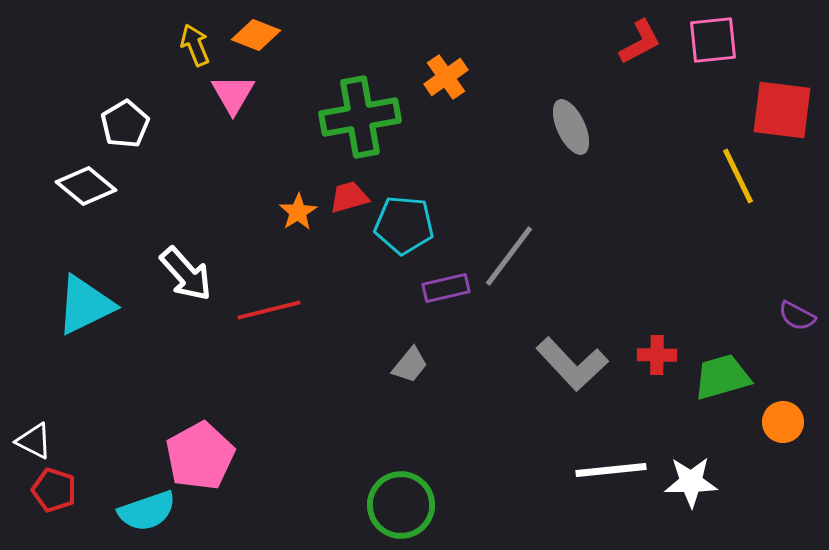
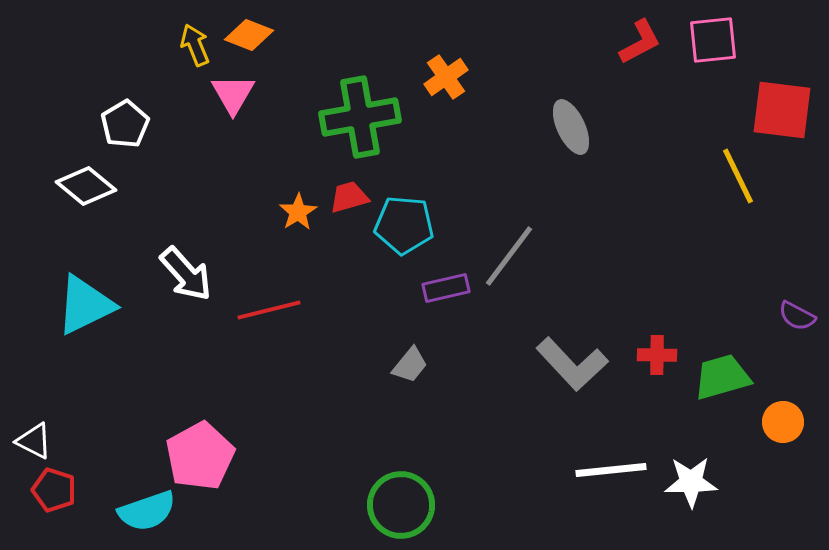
orange diamond: moved 7 px left
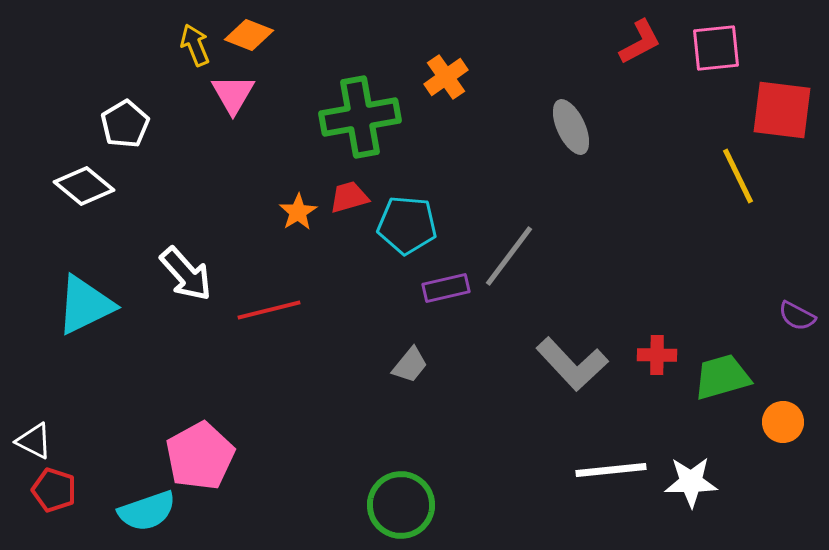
pink square: moved 3 px right, 8 px down
white diamond: moved 2 px left
cyan pentagon: moved 3 px right
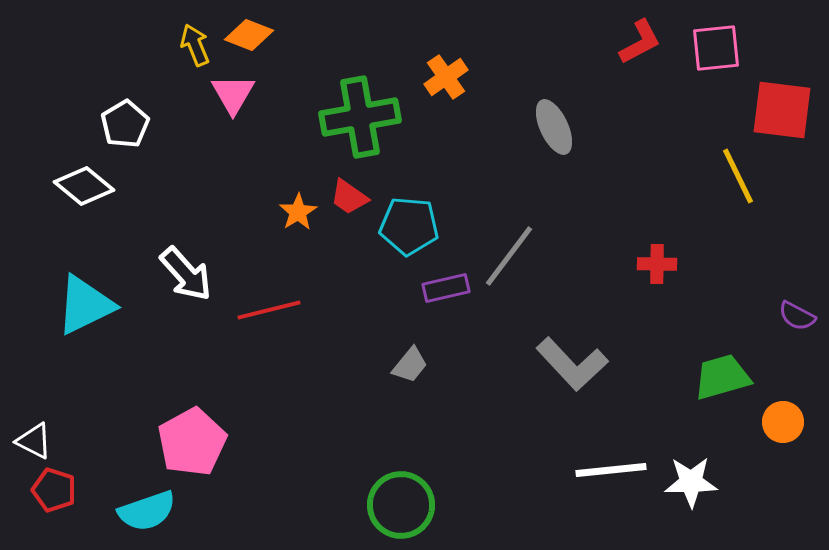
gray ellipse: moved 17 px left
red trapezoid: rotated 129 degrees counterclockwise
cyan pentagon: moved 2 px right, 1 px down
red cross: moved 91 px up
pink pentagon: moved 8 px left, 14 px up
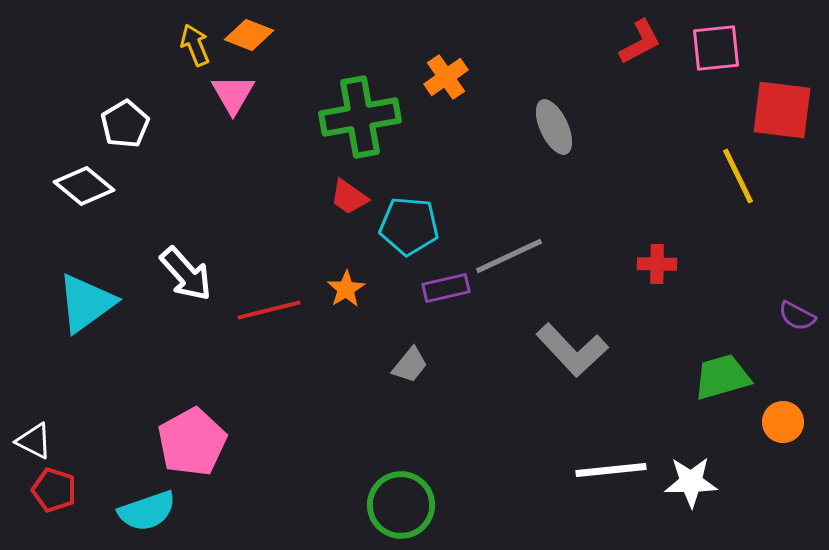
orange star: moved 48 px right, 77 px down
gray line: rotated 28 degrees clockwise
cyan triangle: moved 1 px right, 2 px up; rotated 10 degrees counterclockwise
gray L-shape: moved 14 px up
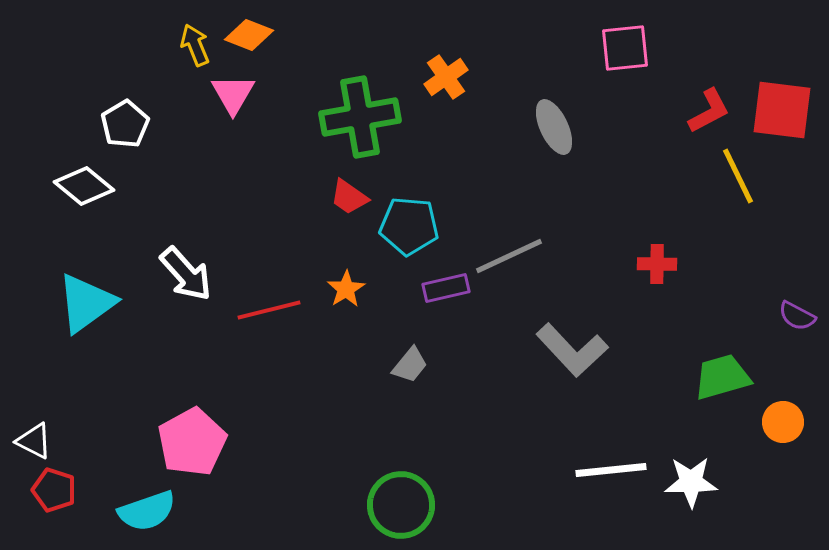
red L-shape: moved 69 px right, 69 px down
pink square: moved 91 px left
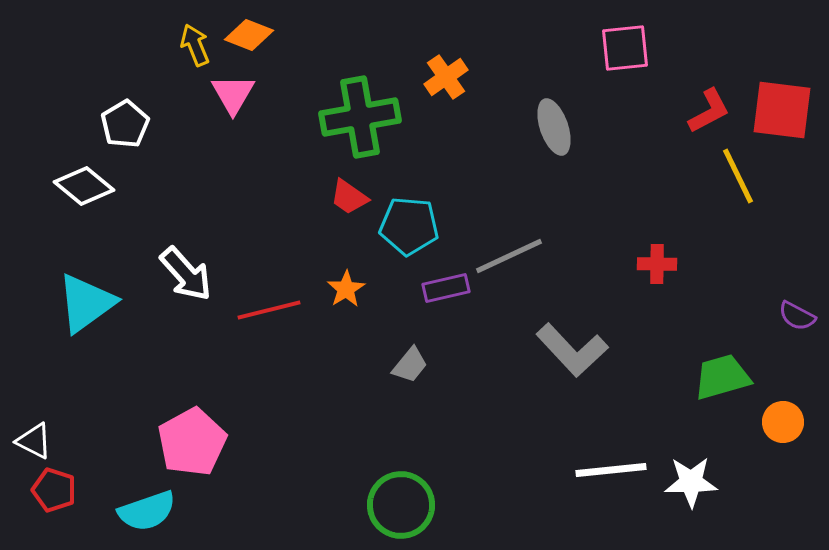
gray ellipse: rotated 6 degrees clockwise
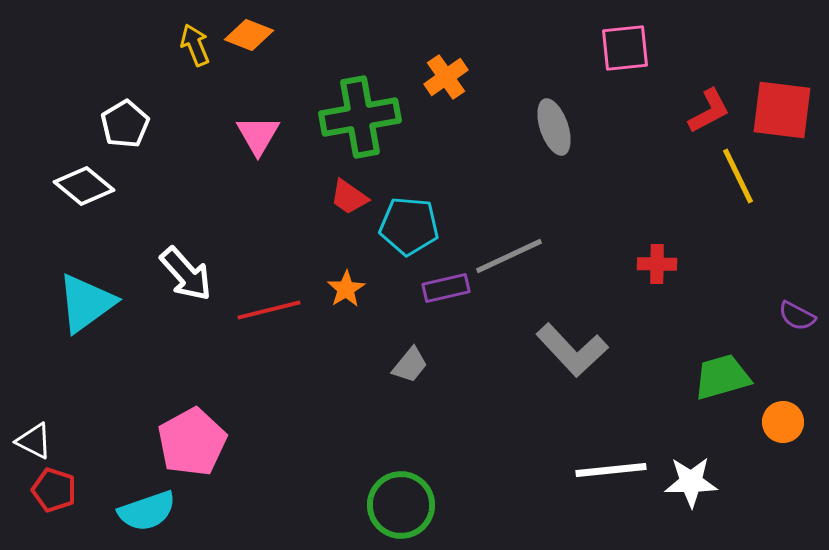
pink triangle: moved 25 px right, 41 px down
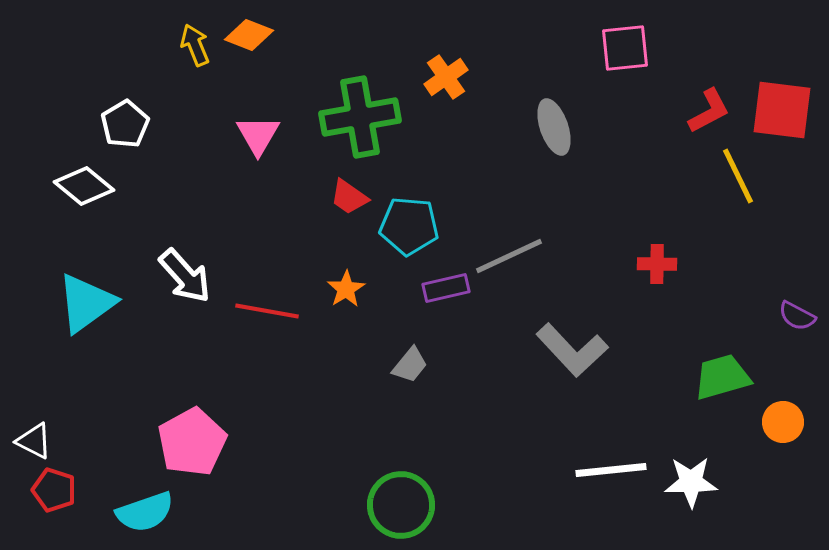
white arrow: moved 1 px left, 2 px down
red line: moved 2 px left, 1 px down; rotated 24 degrees clockwise
cyan semicircle: moved 2 px left, 1 px down
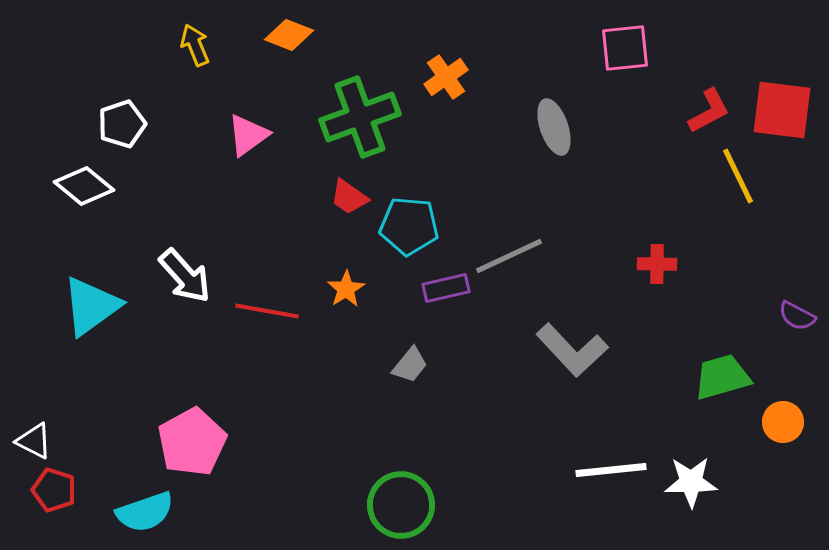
orange diamond: moved 40 px right
green cross: rotated 10 degrees counterclockwise
white pentagon: moved 3 px left; rotated 12 degrees clockwise
pink triangle: moved 10 px left; rotated 24 degrees clockwise
cyan triangle: moved 5 px right, 3 px down
